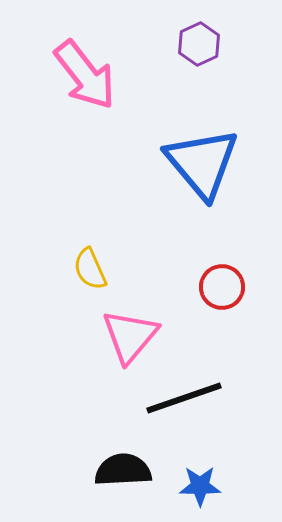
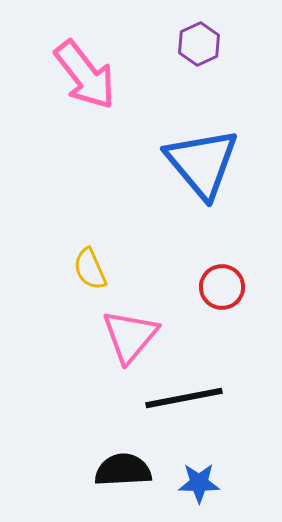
black line: rotated 8 degrees clockwise
blue star: moved 1 px left, 3 px up
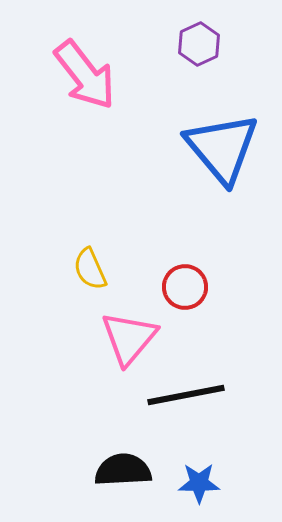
blue triangle: moved 20 px right, 15 px up
red circle: moved 37 px left
pink triangle: moved 1 px left, 2 px down
black line: moved 2 px right, 3 px up
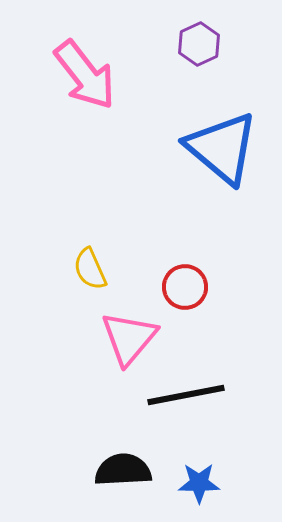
blue triangle: rotated 10 degrees counterclockwise
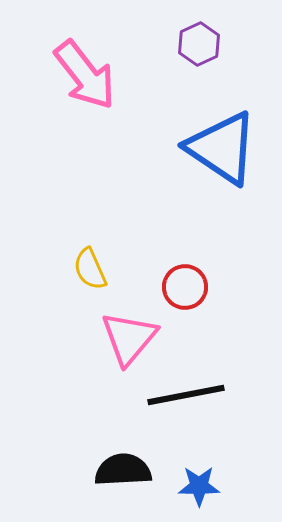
blue triangle: rotated 6 degrees counterclockwise
blue star: moved 3 px down
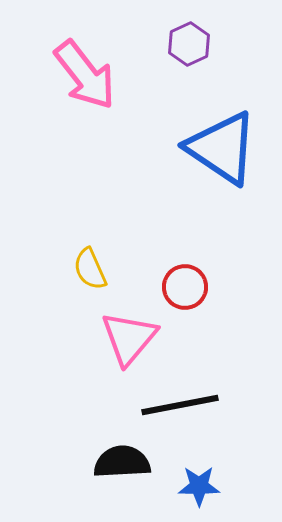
purple hexagon: moved 10 px left
black line: moved 6 px left, 10 px down
black semicircle: moved 1 px left, 8 px up
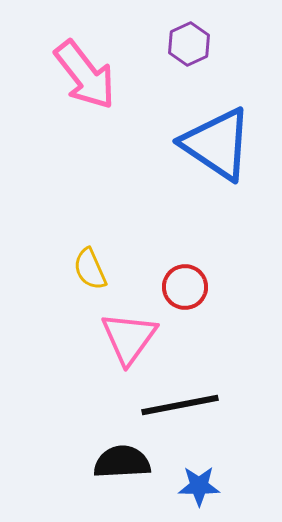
blue triangle: moved 5 px left, 4 px up
pink triangle: rotated 4 degrees counterclockwise
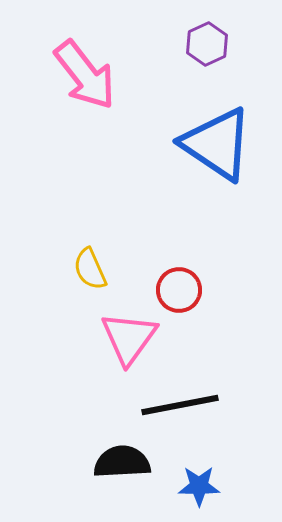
purple hexagon: moved 18 px right
red circle: moved 6 px left, 3 px down
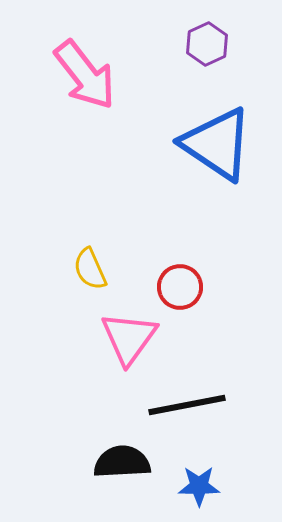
red circle: moved 1 px right, 3 px up
black line: moved 7 px right
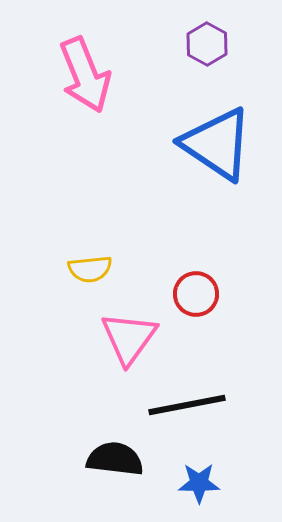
purple hexagon: rotated 6 degrees counterclockwise
pink arrow: rotated 16 degrees clockwise
yellow semicircle: rotated 72 degrees counterclockwise
red circle: moved 16 px right, 7 px down
black semicircle: moved 7 px left, 3 px up; rotated 10 degrees clockwise
blue star: moved 3 px up
